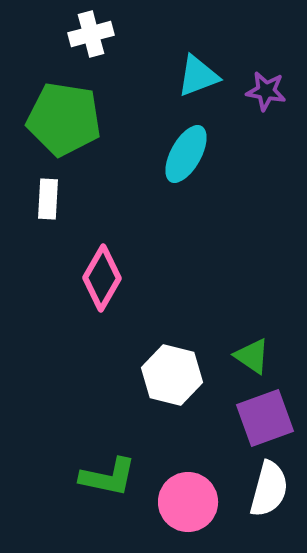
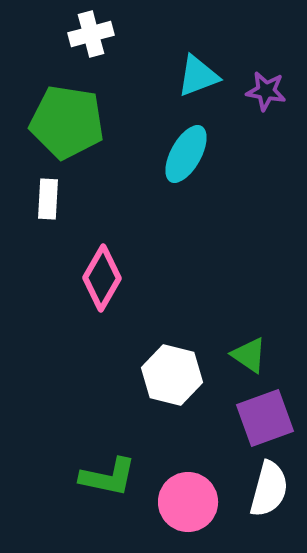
green pentagon: moved 3 px right, 3 px down
green triangle: moved 3 px left, 1 px up
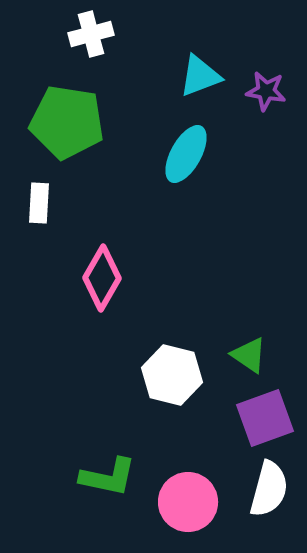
cyan triangle: moved 2 px right
white rectangle: moved 9 px left, 4 px down
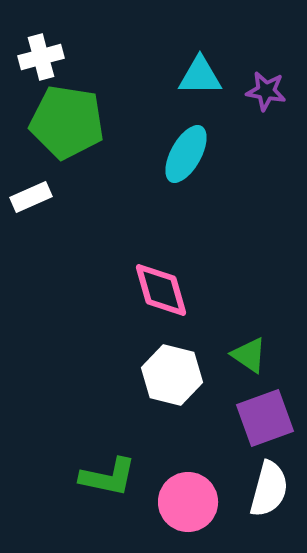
white cross: moved 50 px left, 23 px down
cyan triangle: rotated 21 degrees clockwise
white rectangle: moved 8 px left, 6 px up; rotated 63 degrees clockwise
pink diamond: moved 59 px right, 12 px down; rotated 46 degrees counterclockwise
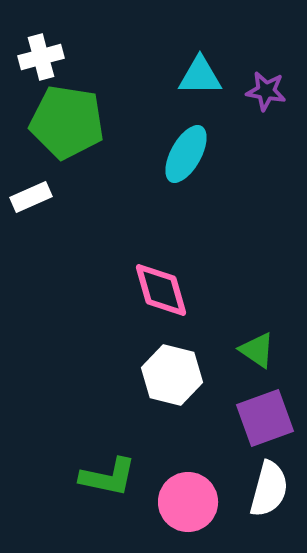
green triangle: moved 8 px right, 5 px up
